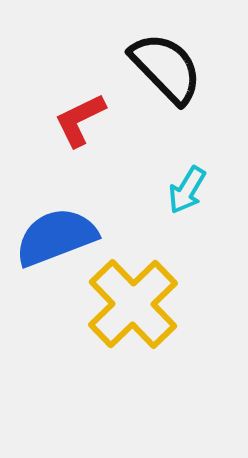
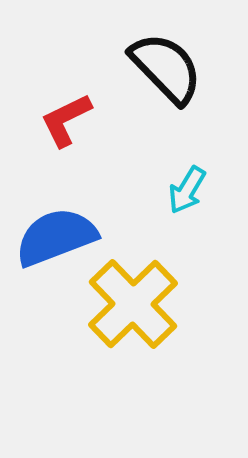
red L-shape: moved 14 px left
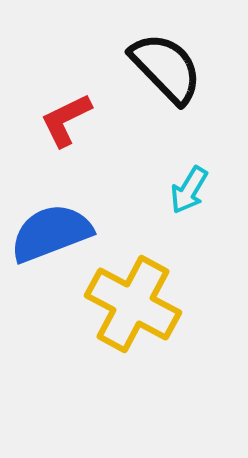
cyan arrow: moved 2 px right
blue semicircle: moved 5 px left, 4 px up
yellow cross: rotated 18 degrees counterclockwise
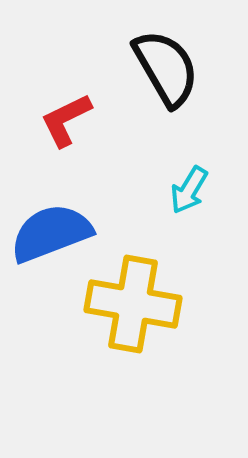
black semicircle: rotated 14 degrees clockwise
yellow cross: rotated 18 degrees counterclockwise
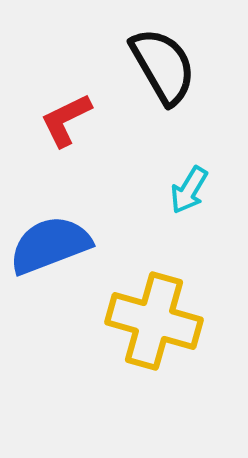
black semicircle: moved 3 px left, 2 px up
blue semicircle: moved 1 px left, 12 px down
yellow cross: moved 21 px right, 17 px down; rotated 6 degrees clockwise
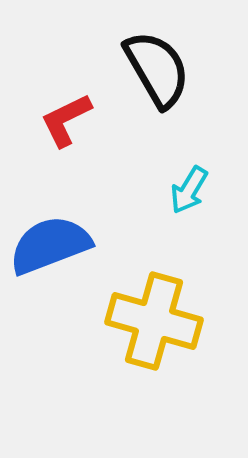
black semicircle: moved 6 px left, 3 px down
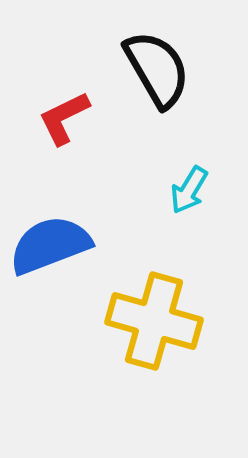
red L-shape: moved 2 px left, 2 px up
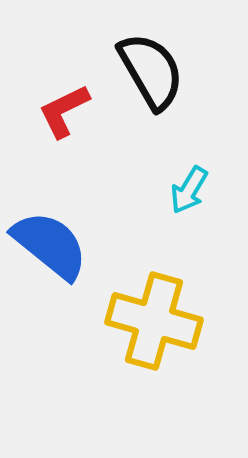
black semicircle: moved 6 px left, 2 px down
red L-shape: moved 7 px up
blue semicircle: rotated 60 degrees clockwise
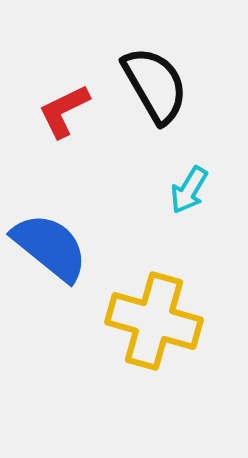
black semicircle: moved 4 px right, 14 px down
blue semicircle: moved 2 px down
